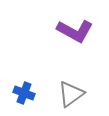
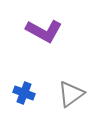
purple L-shape: moved 31 px left
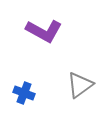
gray triangle: moved 9 px right, 9 px up
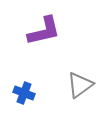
purple L-shape: rotated 42 degrees counterclockwise
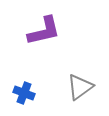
gray triangle: moved 2 px down
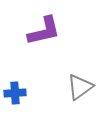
blue cross: moved 9 px left; rotated 25 degrees counterclockwise
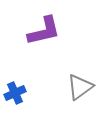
blue cross: rotated 20 degrees counterclockwise
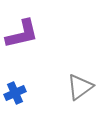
purple L-shape: moved 22 px left, 3 px down
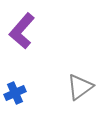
purple L-shape: moved 3 px up; rotated 144 degrees clockwise
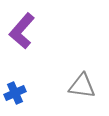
gray triangle: moved 2 px right, 1 px up; rotated 44 degrees clockwise
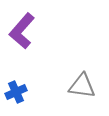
blue cross: moved 1 px right, 1 px up
